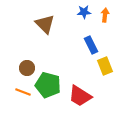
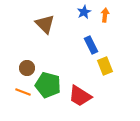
blue star: rotated 24 degrees counterclockwise
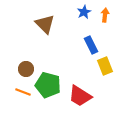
brown circle: moved 1 px left, 1 px down
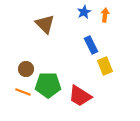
green pentagon: rotated 15 degrees counterclockwise
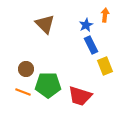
blue star: moved 2 px right, 13 px down
red trapezoid: rotated 15 degrees counterclockwise
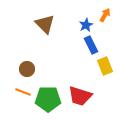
orange arrow: rotated 24 degrees clockwise
brown circle: moved 1 px right
green pentagon: moved 14 px down
